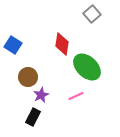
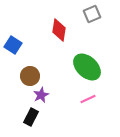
gray square: rotated 18 degrees clockwise
red diamond: moved 3 px left, 14 px up
brown circle: moved 2 px right, 1 px up
pink line: moved 12 px right, 3 px down
black rectangle: moved 2 px left
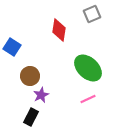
blue square: moved 1 px left, 2 px down
green ellipse: moved 1 px right, 1 px down
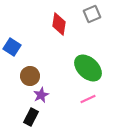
red diamond: moved 6 px up
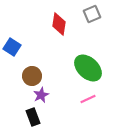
brown circle: moved 2 px right
black rectangle: moved 2 px right; rotated 48 degrees counterclockwise
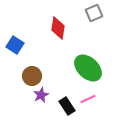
gray square: moved 2 px right, 1 px up
red diamond: moved 1 px left, 4 px down
blue square: moved 3 px right, 2 px up
black rectangle: moved 34 px right, 11 px up; rotated 12 degrees counterclockwise
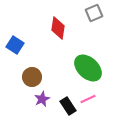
brown circle: moved 1 px down
purple star: moved 1 px right, 4 px down
black rectangle: moved 1 px right
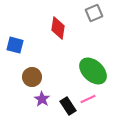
blue square: rotated 18 degrees counterclockwise
green ellipse: moved 5 px right, 3 px down
purple star: rotated 14 degrees counterclockwise
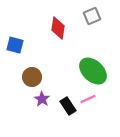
gray square: moved 2 px left, 3 px down
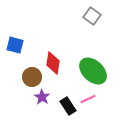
gray square: rotated 30 degrees counterclockwise
red diamond: moved 5 px left, 35 px down
purple star: moved 2 px up
